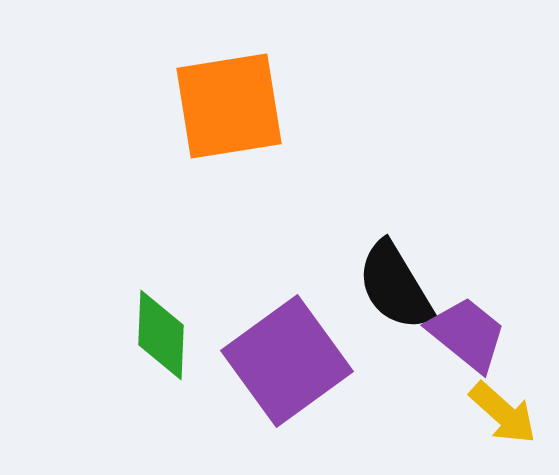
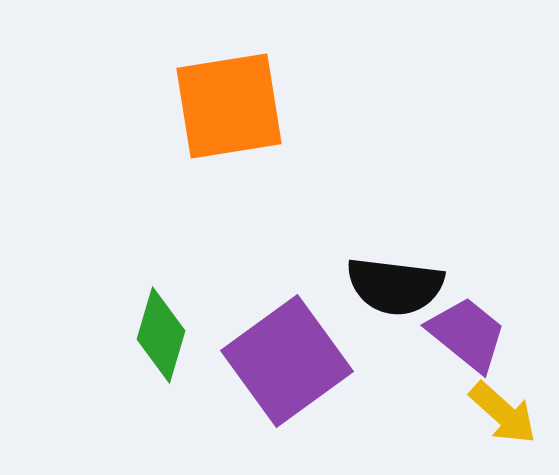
black semicircle: rotated 52 degrees counterclockwise
green diamond: rotated 14 degrees clockwise
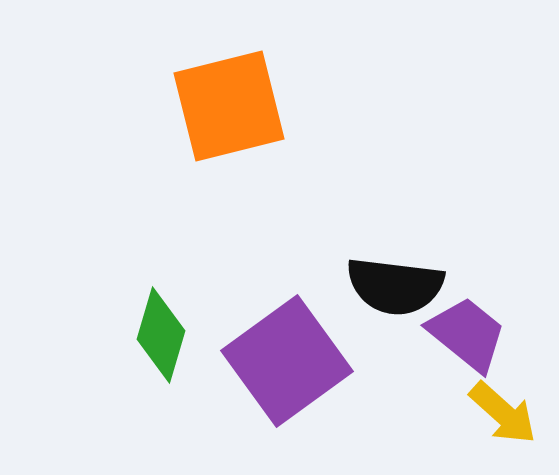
orange square: rotated 5 degrees counterclockwise
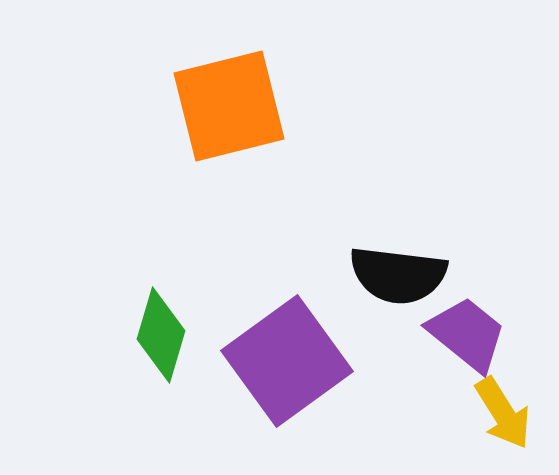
black semicircle: moved 3 px right, 11 px up
yellow arrow: rotated 16 degrees clockwise
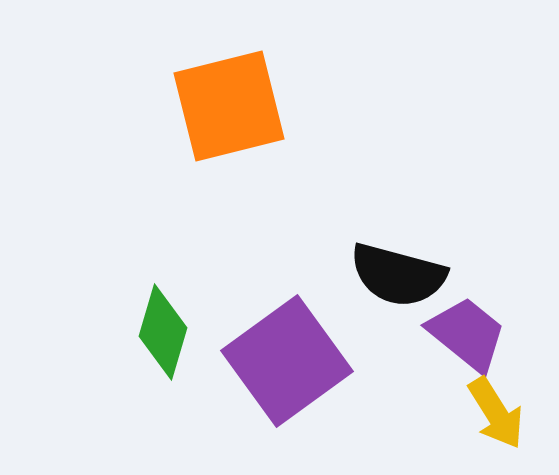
black semicircle: rotated 8 degrees clockwise
green diamond: moved 2 px right, 3 px up
yellow arrow: moved 7 px left
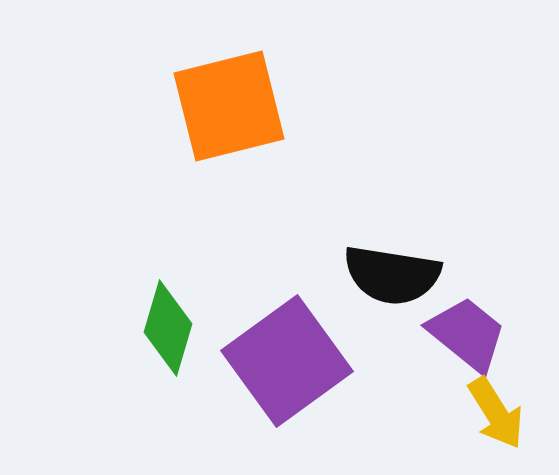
black semicircle: moved 6 px left; rotated 6 degrees counterclockwise
green diamond: moved 5 px right, 4 px up
